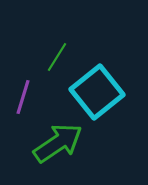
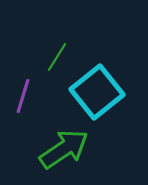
purple line: moved 1 px up
green arrow: moved 6 px right, 6 px down
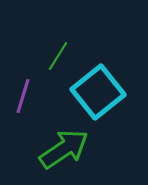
green line: moved 1 px right, 1 px up
cyan square: moved 1 px right
